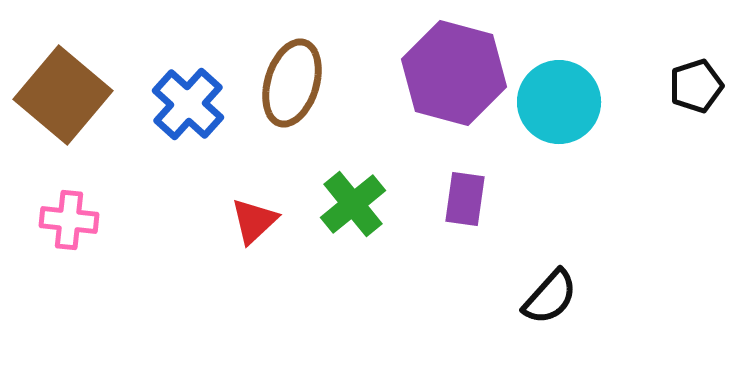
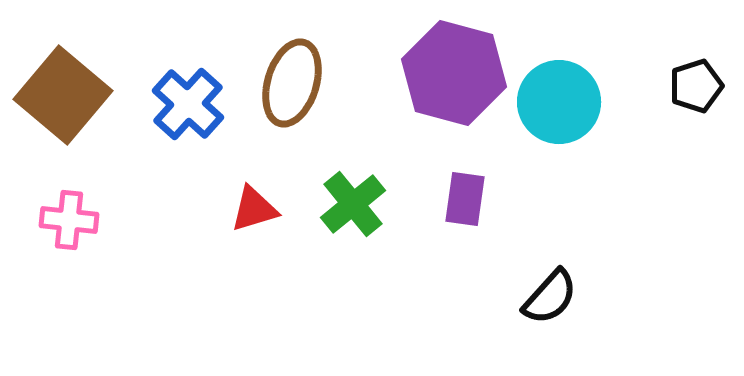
red triangle: moved 12 px up; rotated 26 degrees clockwise
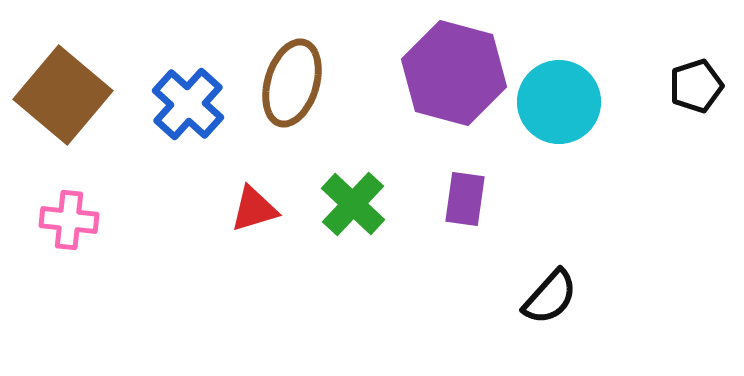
green cross: rotated 8 degrees counterclockwise
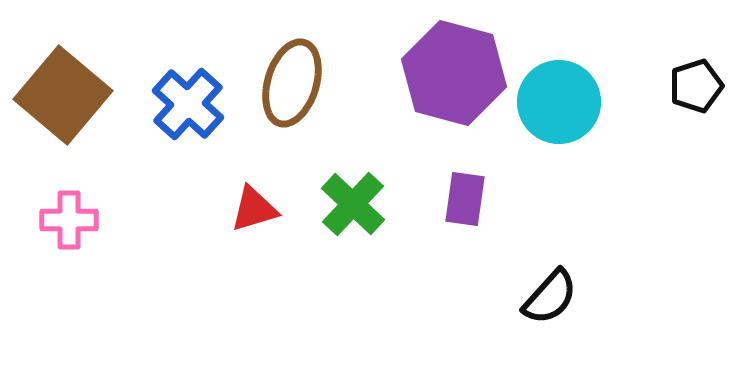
pink cross: rotated 6 degrees counterclockwise
